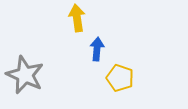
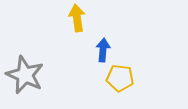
blue arrow: moved 6 px right, 1 px down
yellow pentagon: rotated 12 degrees counterclockwise
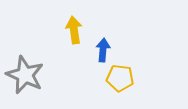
yellow arrow: moved 3 px left, 12 px down
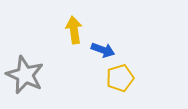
blue arrow: rotated 105 degrees clockwise
yellow pentagon: rotated 24 degrees counterclockwise
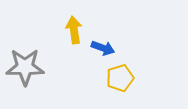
blue arrow: moved 2 px up
gray star: moved 8 px up; rotated 24 degrees counterclockwise
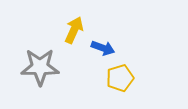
yellow arrow: rotated 32 degrees clockwise
gray star: moved 15 px right
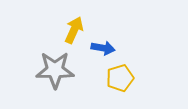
blue arrow: rotated 10 degrees counterclockwise
gray star: moved 15 px right, 3 px down
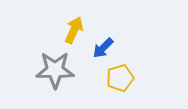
blue arrow: rotated 125 degrees clockwise
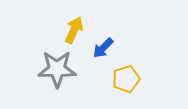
gray star: moved 2 px right, 1 px up
yellow pentagon: moved 6 px right, 1 px down
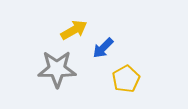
yellow arrow: rotated 36 degrees clockwise
yellow pentagon: rotated 12 degrees counterclockwise
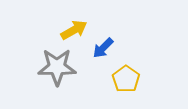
gray star: moved 2 px up
yellow pentagon: rotated 8 degrees counterclockwise
